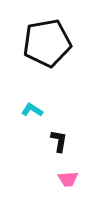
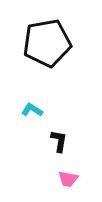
pink trapezoid: rotated 15 degrees clockwise
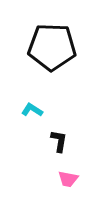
black pentagon: moved 5 px right, 4 px down; rotated 12 degrees clockwise
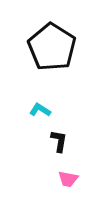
black pentagon: rotated 30 degrees clockwise
cyan L-shape: moved 8 px right
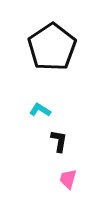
black pentagon: rotated 6 degrees clockwise
pink trapezoid: rotated 95 degrees clockwise
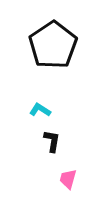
black pentagon: moved 1 px right, 2 px up
black L-shape: moved 7 px left
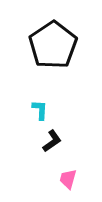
cyan L-shape: rotated 60 degrees clockwise
black L-shape: rotated 45 degrees clockwise
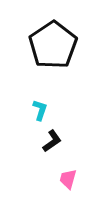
cyan L-shape: rotated 15 degrees clockwise
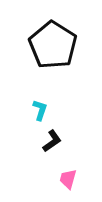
black pentagon: rotated 6 degrees counterclockwise
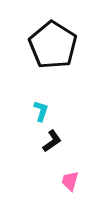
cyan L-shape: moved 1 px right, 1 px down
pink trapezoid: moved 2 px right, 2 px down
